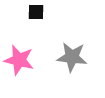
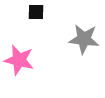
gray star: moved 12 px right, 18 px up
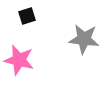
black square: moved 9 px left, 4 px down; rotated 18 degrees counterclockwise
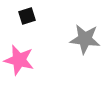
gray star: moved 1 px right
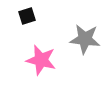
pink star: moved 22 px right
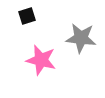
gray star: moved 4 px left, 1 px up
